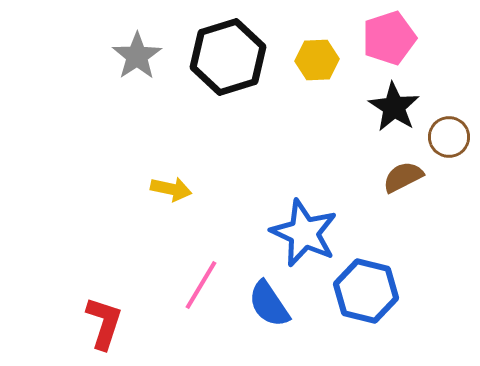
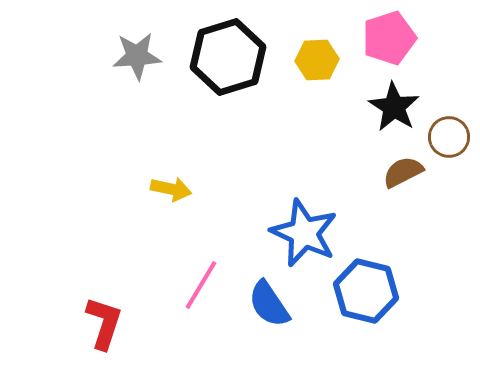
gray star: rotated 30 degrees clockwise
brown semicircle: moved 5 px up
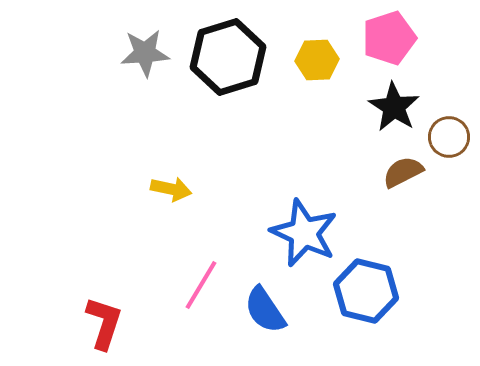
gray star: moved 8 px right, 3 px up
blue semicircle: moved 4 px left, 6 px down
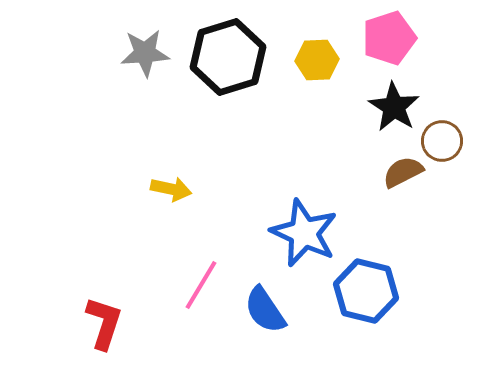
brown circle: moved 7 px left, 4 px down
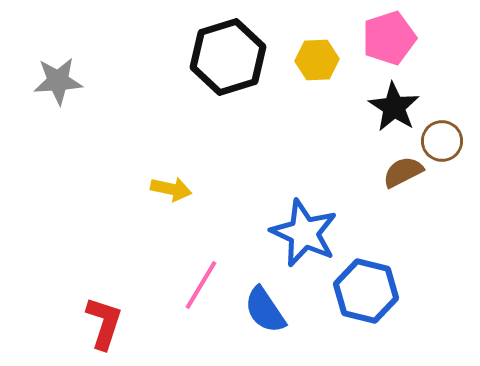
gray star: moved 87 px left, 28 px down
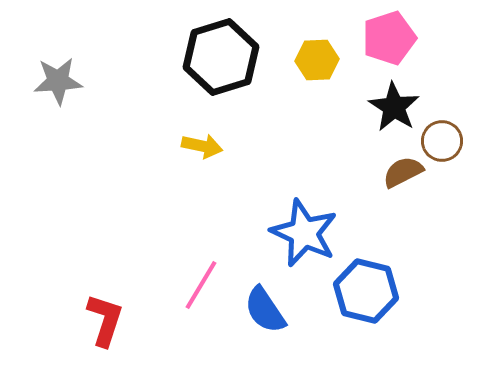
black hexagon: moved 7 px left
yellow arrow: moved 31 px right, 43 px up
red L-shape: moved 1 px right, 3 px up
